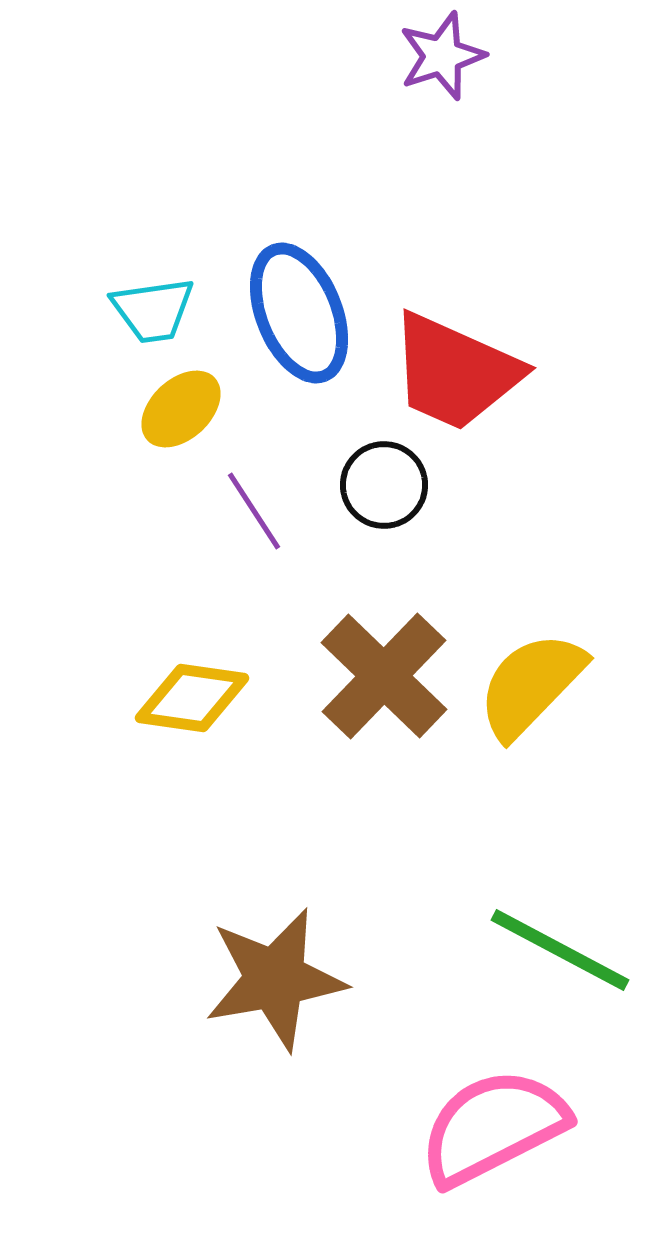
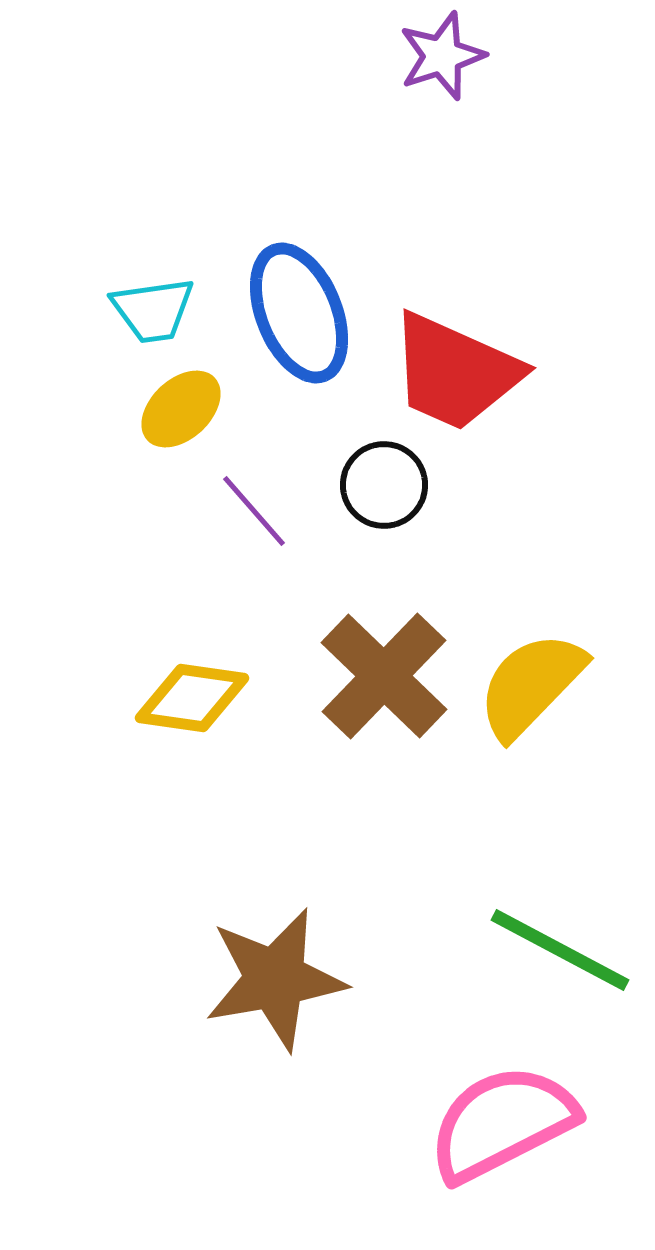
purple line: rotated 8 degrees counterclockwise
pink semicircle: moved 9 px right, 4 px up
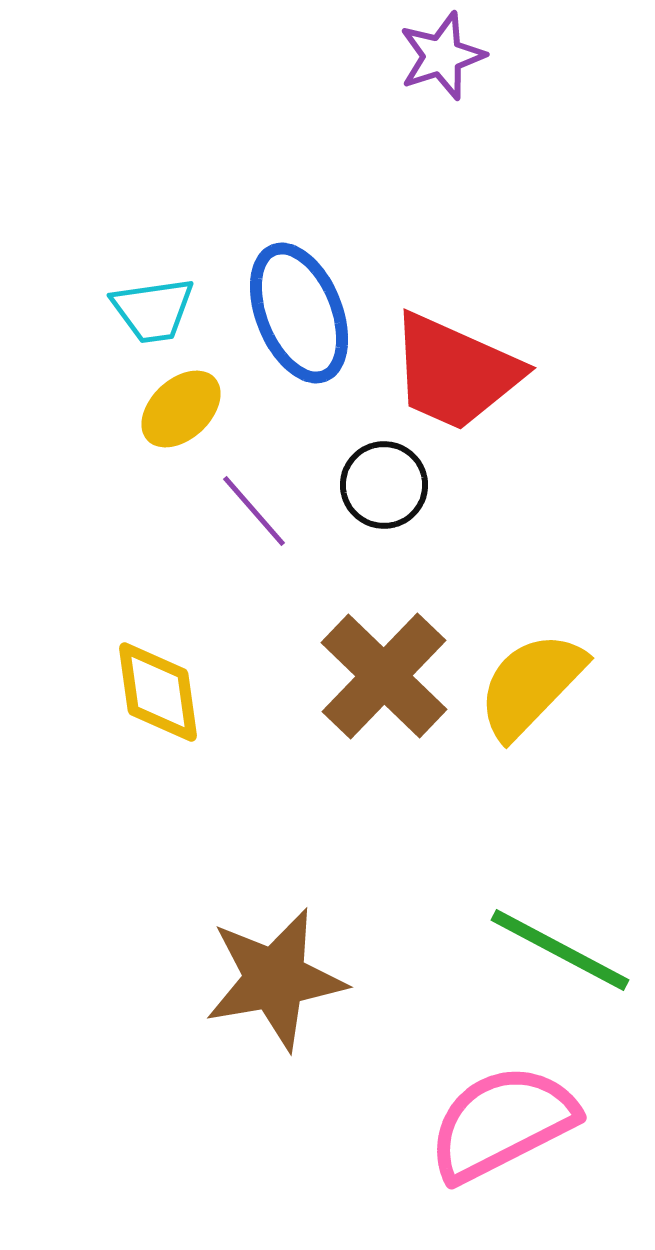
yellow diamond: moved 34 px left, 6 px up; rotated 74 degrees clockwise
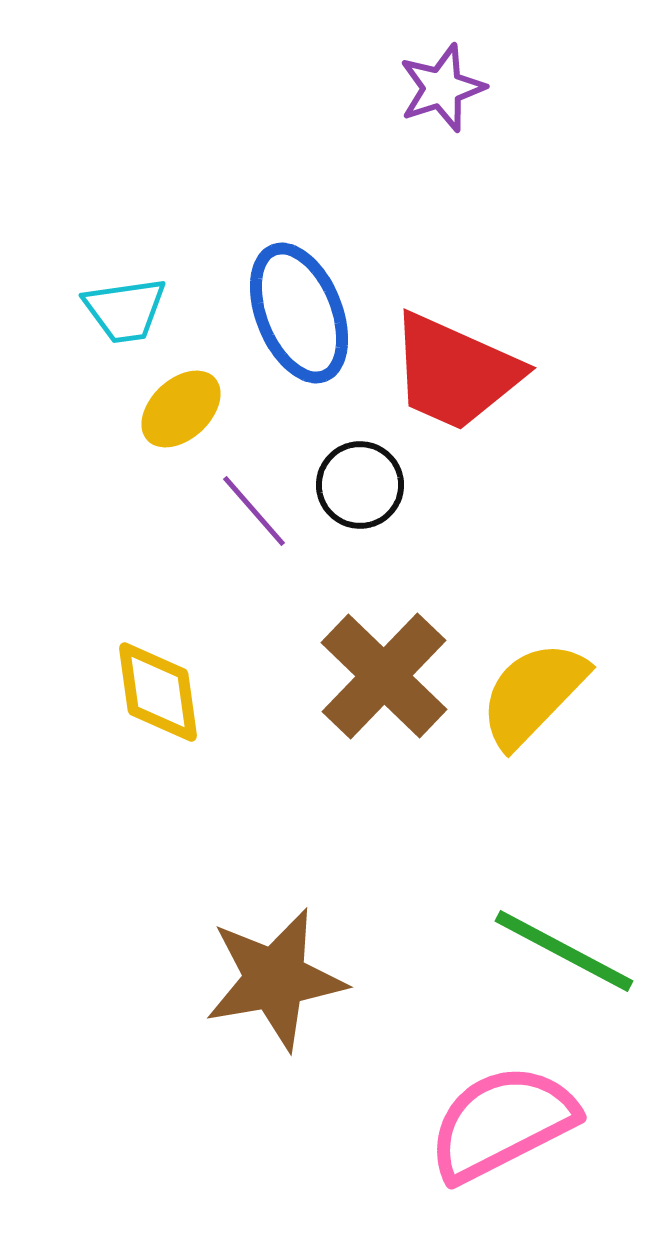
purple star: moved 32 px down
cyan trapezoid: moved 28 px left
black circle: moved 24 px left
yellow semicircle: moved 2 px right, 9 px down
green line: moved 4 px right, 1 px down
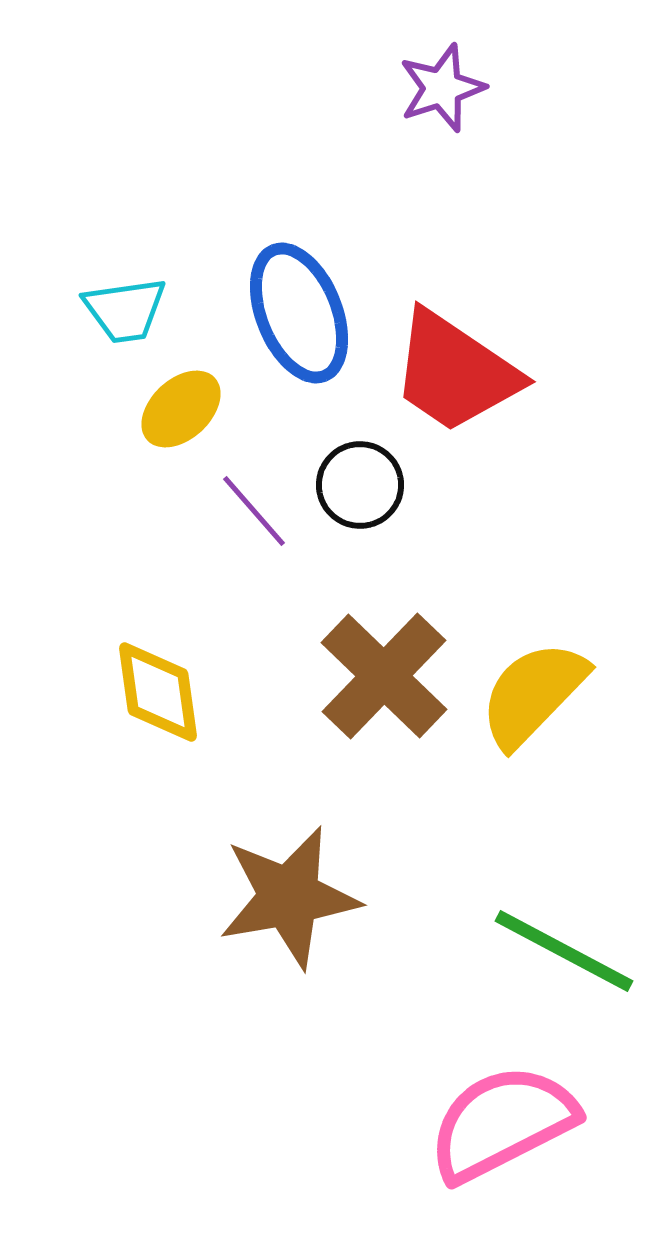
red trapezoid: rotated 10 degrees clockwise
brown star: moved 14 px right, 82 px up
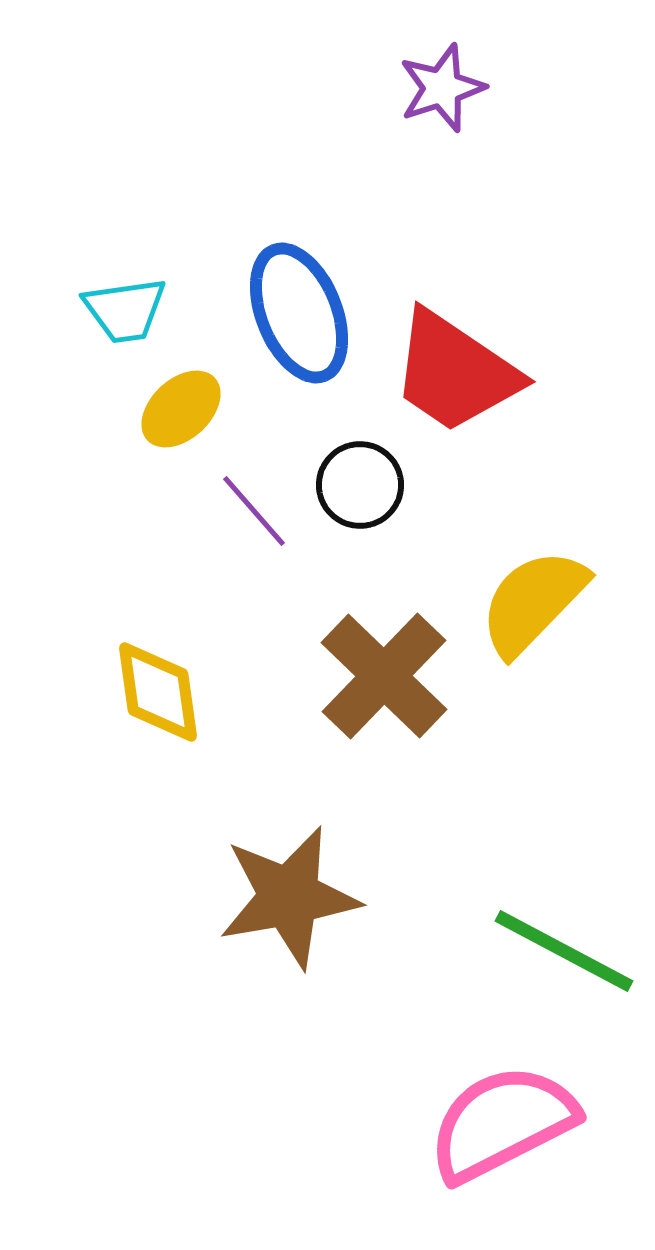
yellow semicircle: moved 92 px up
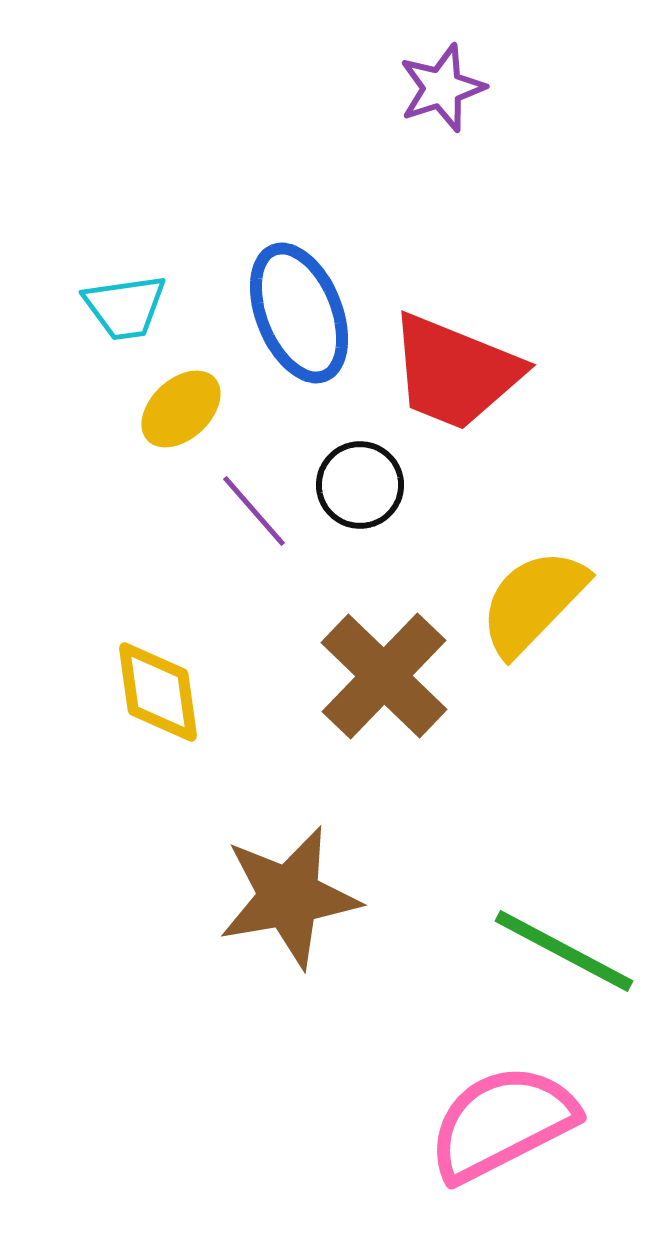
cyan trapezoid: moved 3 px up
red trapezoid: rotated 12 degrees counterclockwise
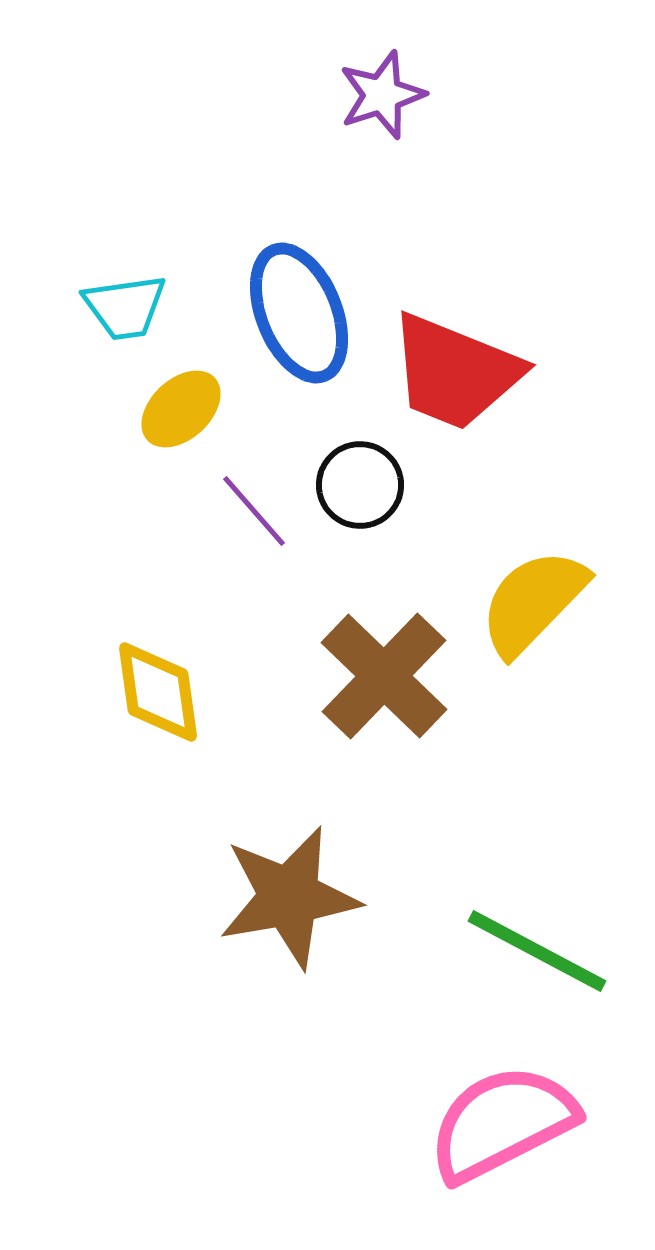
purple star: moved 60 px left, 7 px down
green line: moved 27 px left
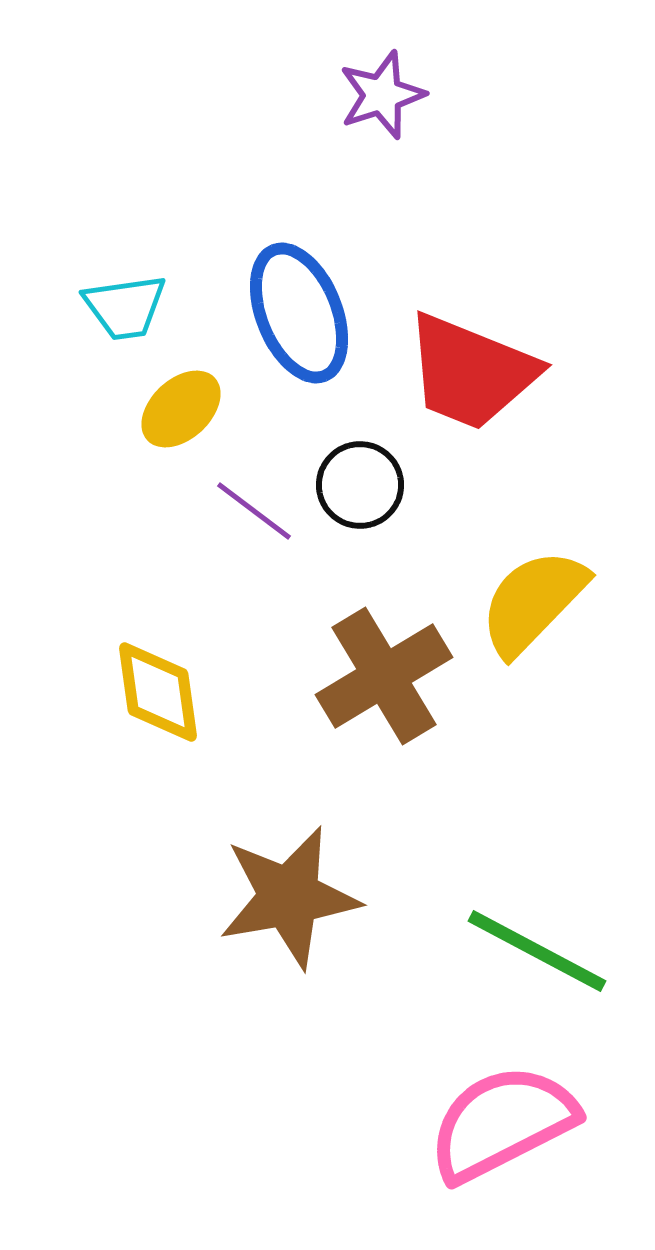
red trapezoid: moved 16 px right
purple line: rotated 12 degrees counterclockwise
brown cross: rotated 15 degrees clockwise
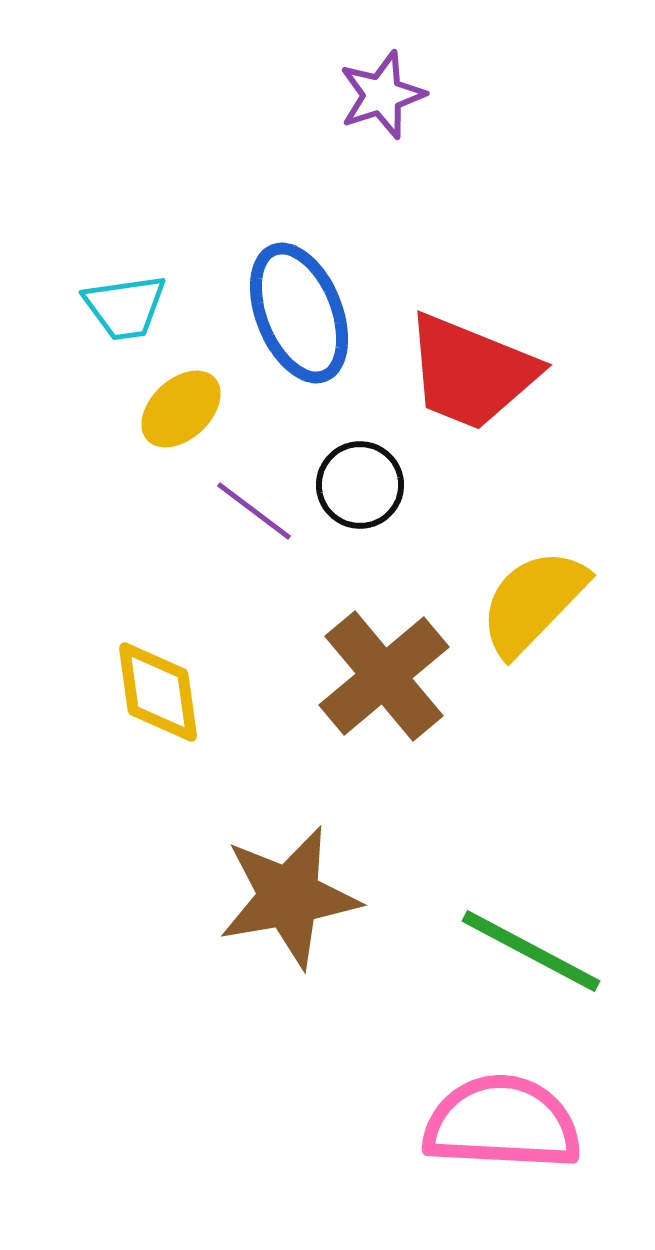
brown cross: rotated 9 degrees counterclockwise
green line: moved 6 px left
pink semicircle: rotated 30 degrees clockwise
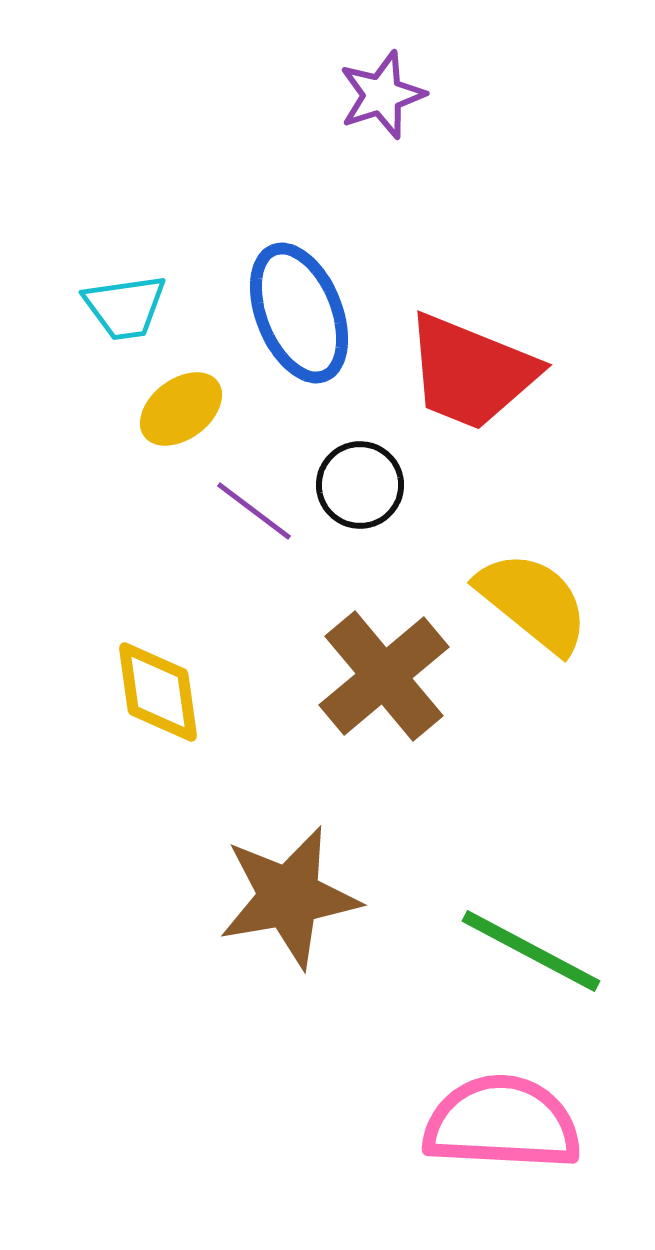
yellow ellipse: rotated 6 degrees clockwise
yellow semicircle: rotated 85 degrees clockwise
